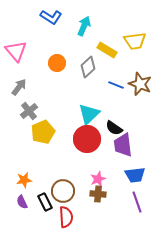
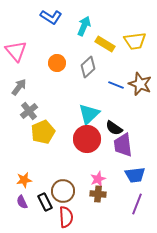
yellow rectangle: moved 2 px left, 6 px up
purple line: moved 2 px down; rotated 40 degrees clockwise
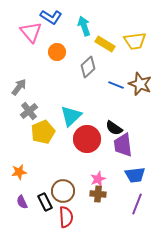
cyan arrow: rotated 42 degrees counterclockwise
pink triangle: moved 15 px right, 19 px up
orange circle: moved 11 px up
cyan triangle: moved 18 px left, 2 px down
orange star: moved 5 px left, 8 px up
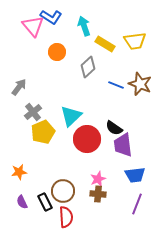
pink triangle: moved 2 px right, 6 px up
gray cross: moved 4 px right, 1 px down
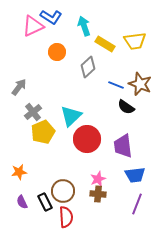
pink triangle: rotated 45 degrees clockwise
black semicircle: moved 12 px right, 21 px up
purple trapezoid: moved 1 px down
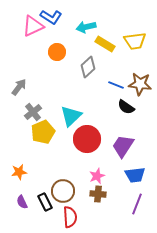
cyan arrow: moved 2 px right, 1 px down; rotated 84 degrees counterclockwise
brown star: rotated 15 degrees counterclockwise
purple trapezoid: rotated 40 degrees clockwise
pink star: moved 1 px left, 3 px up
red semicircle: moved 4 px right
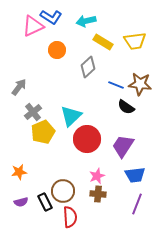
cyan arrow: moved 6 px up
yellow rectangle: moved 2 px left, 2 px up
orange circle: moved 2 px up
purple semicircle: moved 1 px left; rotated 80 degrees counterclockwise
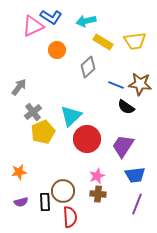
black rectangle: rotated 24 degrees clockwise
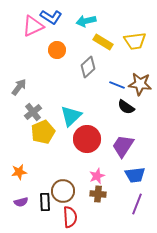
blue line: moved 1 px right
